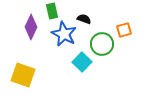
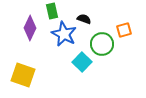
purple diamond: moved 1 px left, 1 px down
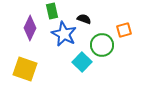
green circle: moved 1 px down
yellow square: moved 2 px right, 6 px up
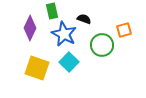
cyan square: moved 13 px left
yellow square: moved 12 px right, 1 px up
